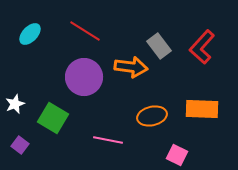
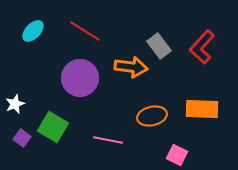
cyan ellipse: moved 3 px right, 3 px up
purple circle: moved 4 px left, 1 px down
green square: moved 9 px down
purple square: moved 2 px right, 7 px up
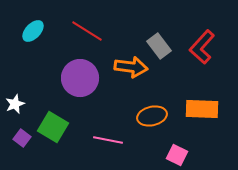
red line: moved 2 px right
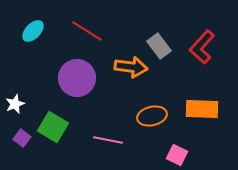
purple circle: moved 3 px left
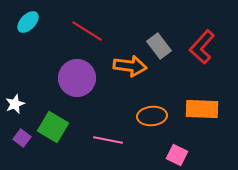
cyan ellipse: moved 5 px left, 9 px up
orange arrow: moved 1 px left, 1 px up
orange ellipse: rotated 8 degrees clockwise
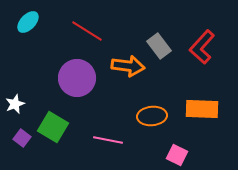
orange arrow: moved 2 px left
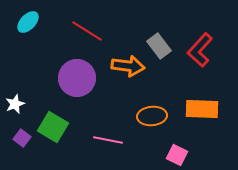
red L-shape: moved 2 px left, 3 px down
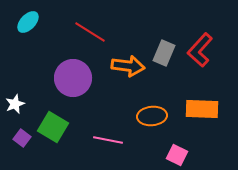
red line: moved 3 px right, 1 px down
gray rectangle: moved 5 px right, 7 px down; rotated 60 degrees clockwise
purple circle: moved 4 px left
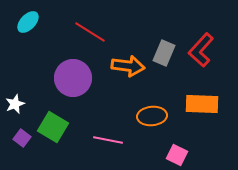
red L-shape: moved 1 px right
orange rectangle: moved 5 px up
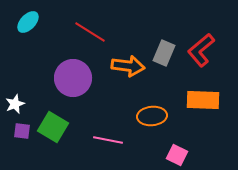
red L-shape: rotated 8 degrees clockwise
orange rectangle: moved 1 px right, 4 px up
purple square: moved 7 px up; rotated 30 degrees counterclockwise
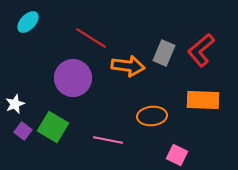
red line: moved 1 px right, 6 px down
purple square: moved 1 px right; rotated 30 degrees clockwise
